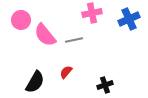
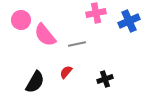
pink cross: moved 4 px right
blue cross: moved 2 px down
gray line: moved 3 px right, 4 px down
black cross: moved 6 px up
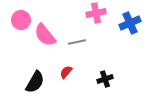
blue cross: moved 1 px right, 2 px down
gray line: moved 2 px up
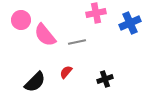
black semicircle: rotated 15 degrees clockwise
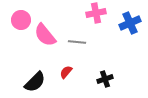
gray line: rotated 18 degrees clockwise
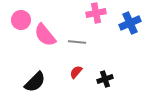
red semicircle: moved 10 px right
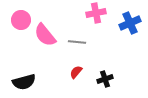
black semicircle: moved 11 px left; rotated 30 degrees clockwise
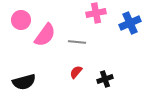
pink semicircle: rotated 105 degrees counterclockwise
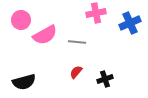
pink semicircle: rotated 25 degrees clockwise
